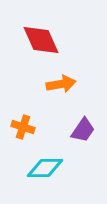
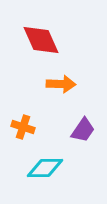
orange arrow: rotated 12 degrees clockwise
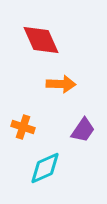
cyan diamond: rotated 24 degrees counterclockwise
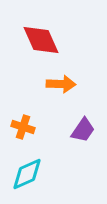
cyan diamond: moved 18 px left, 6 px down
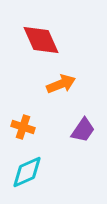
orange arrow: rotated 24 degrees counterclockwise
cyan diamond: moved 2 px up
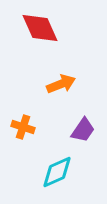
red diamond: moved 1 px left, 12 px up
cyan diamond: moved 30 px right
